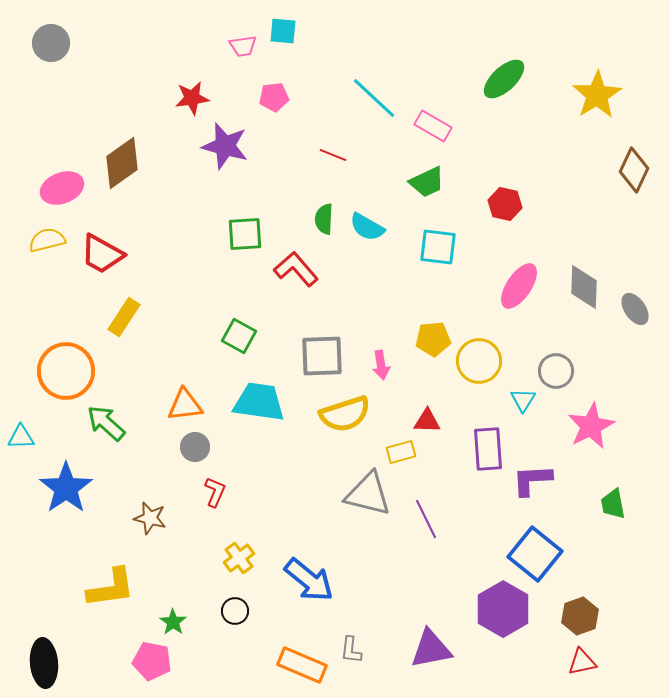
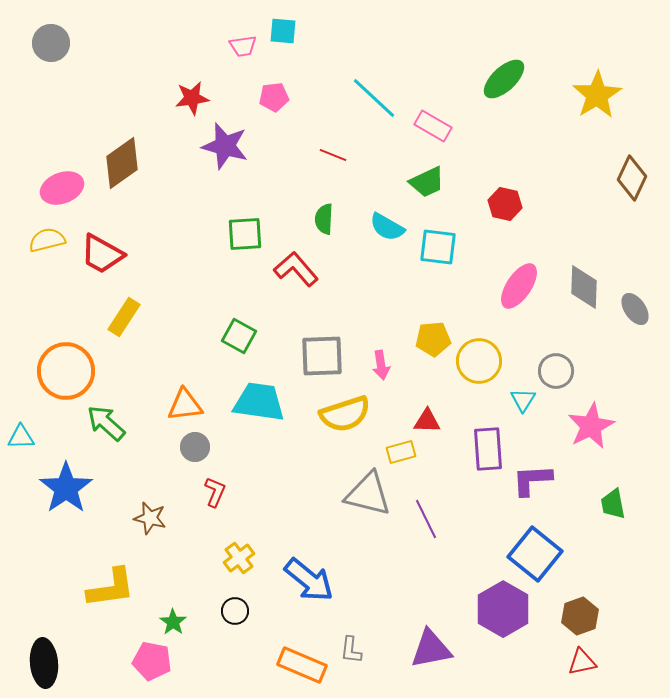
brown diamond at (634, 170): moved 2 px left, 8 px down
cyan semicircle at (367, 227): moved 20 px right
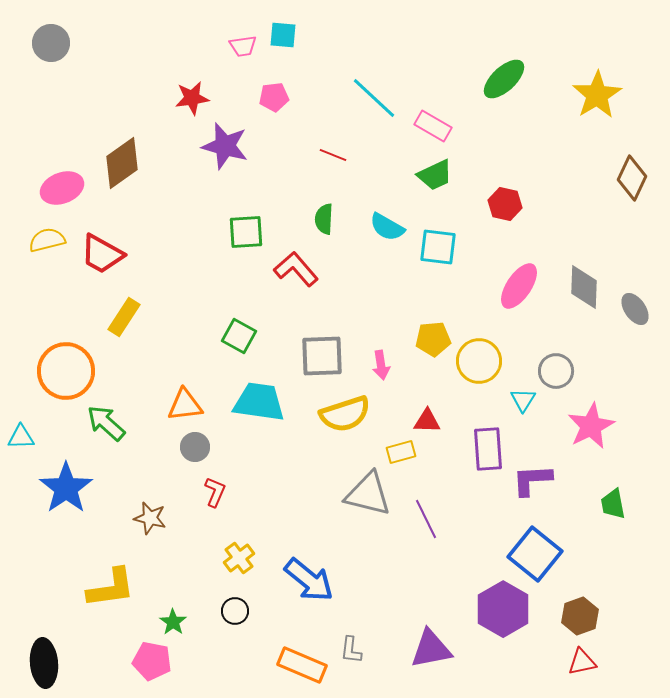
cyan square at (283, 31): moved 4 px down
green trapezoid at (427, 182): moved 8 px right, 7 px up
green square at (245, 234): moved 1 px right, 2 px up
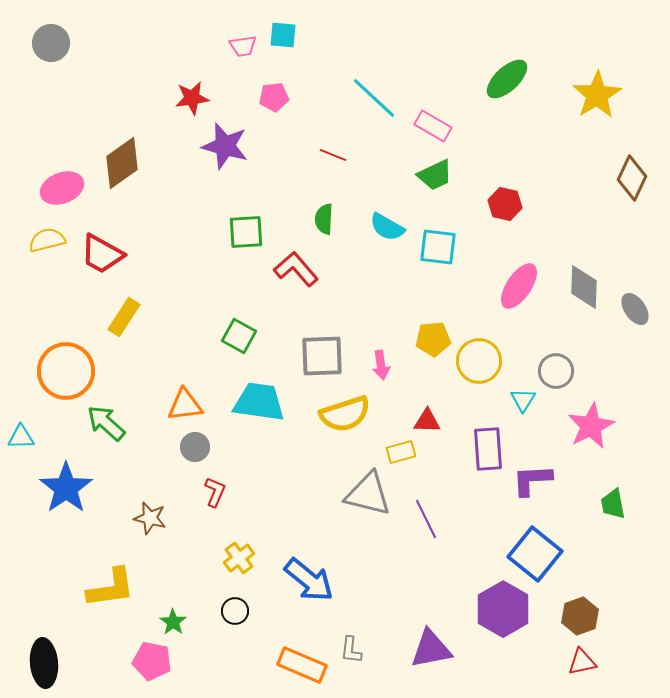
green ellipse at (504, 79): moved 3 px right
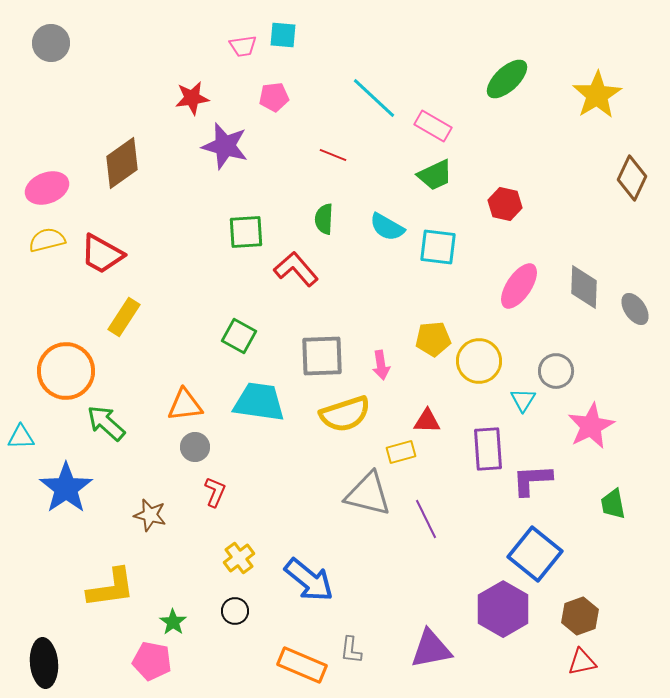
pink ellipse at (62, 188): moved 15 px left
brown star at (150, 518): moved 3 px up
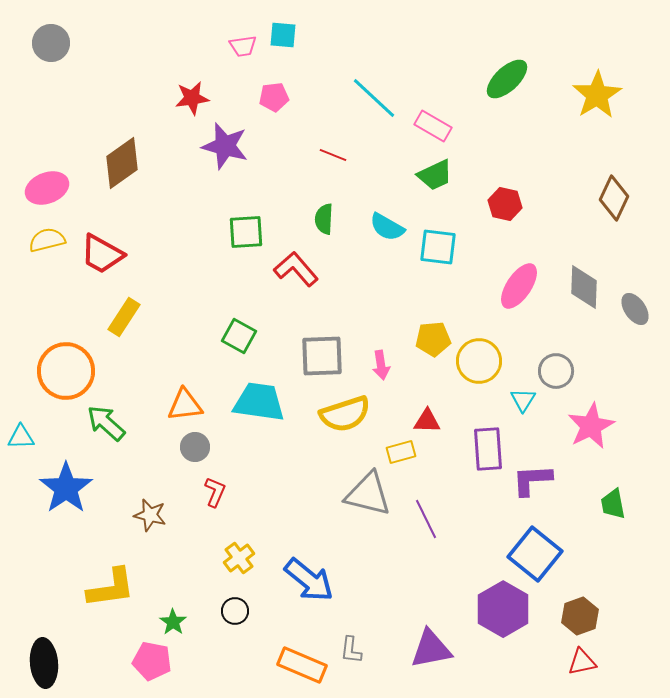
brown diamond at (632, 178): moved 18 px left, 20 px down
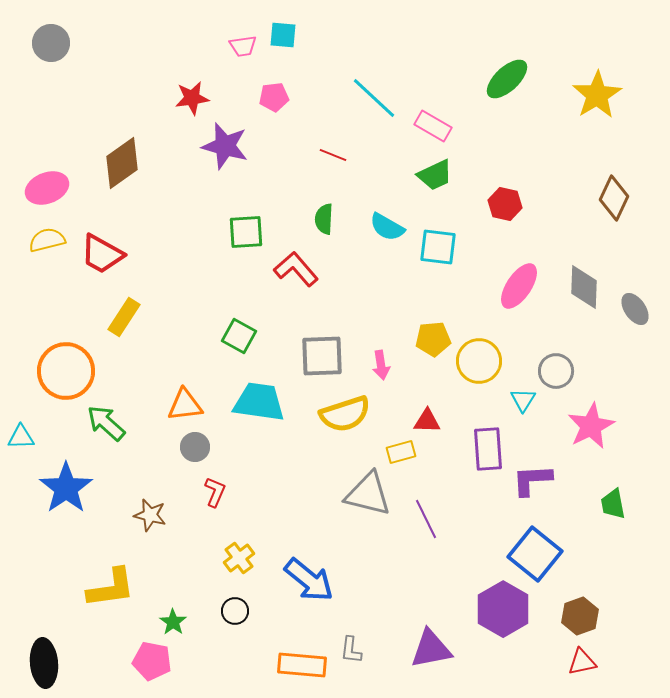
orange rectangle at (302, 665): rotated 18 degrees counterclockwise
